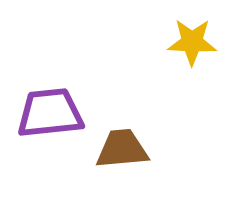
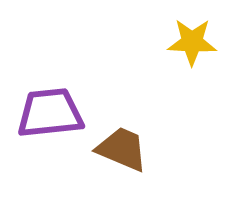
brown trapezoid: rotated 28 degrees clockwise
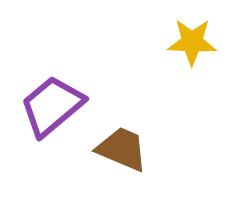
purple trapezoid: moved 2 px right, 7 px up; rotated 34 degrees counterclockwise
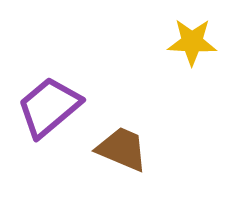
purple trapezoid: moved 3 px left, 1 px down
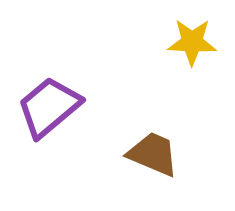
brown trapezoid: moved 31 px right, 5 px down
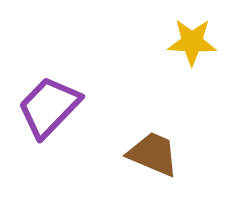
purple trapezoid: rotated 6 degrees counterclockwise
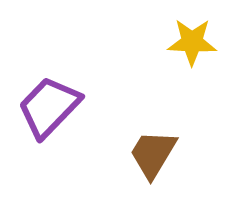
brown trapezoid: rotated 82 degrees counterclockwise
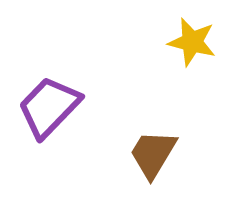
yellow star: rotated 12 degrees clockwise
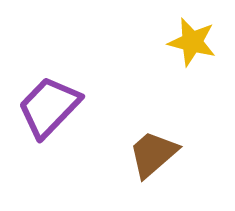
brown trapezoid: rotated 18 degrees clockwise
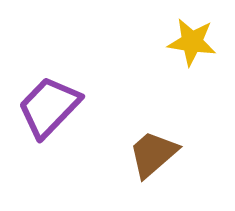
yellow star: rotated 6 degrees counterclockwise
